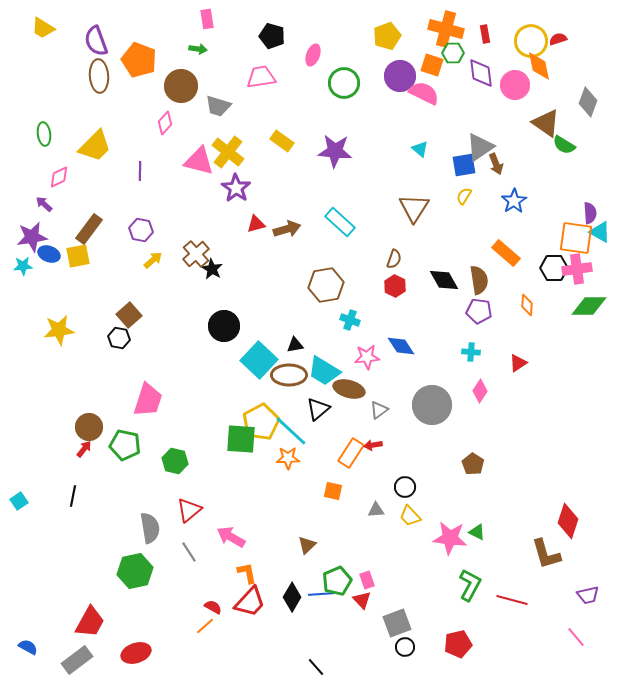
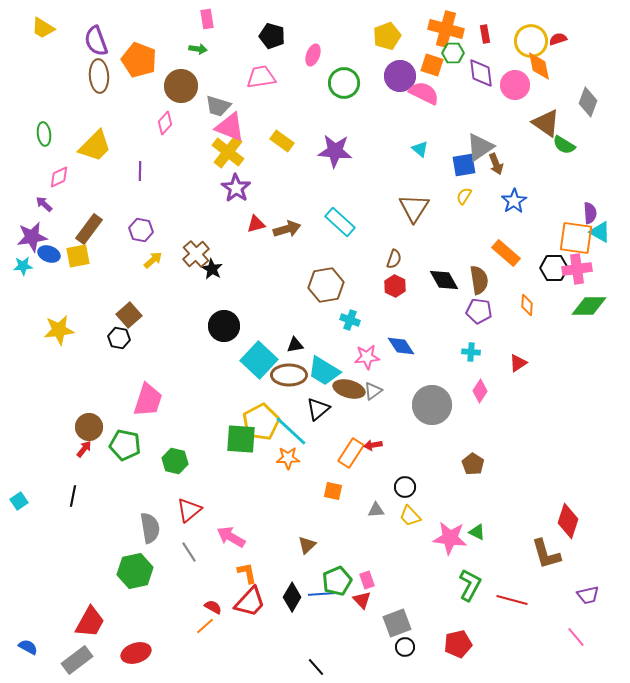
pink triangle at (199, 161): moved 31 px right, 34 px up; rotated 8 degrees clockwise
gray triangle at (379, 410): moved 6 px left, 19 px up
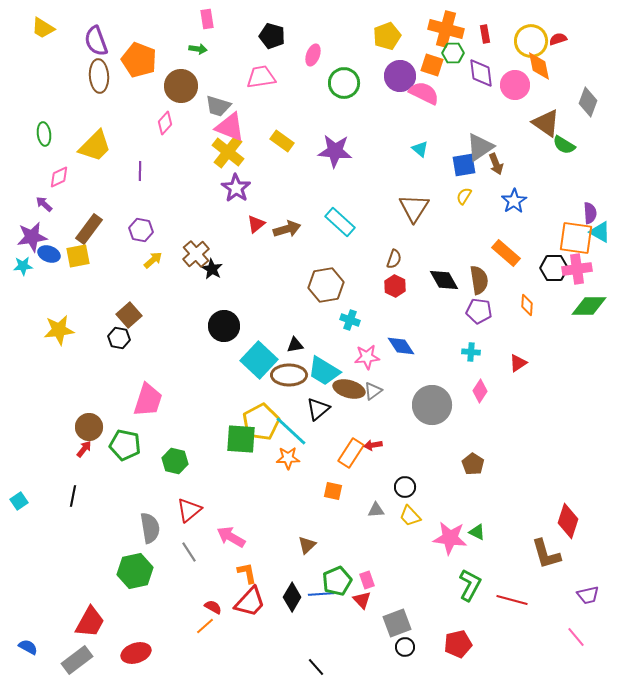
red triangle at (256, 224): rotated 24 degrees counterclockwise
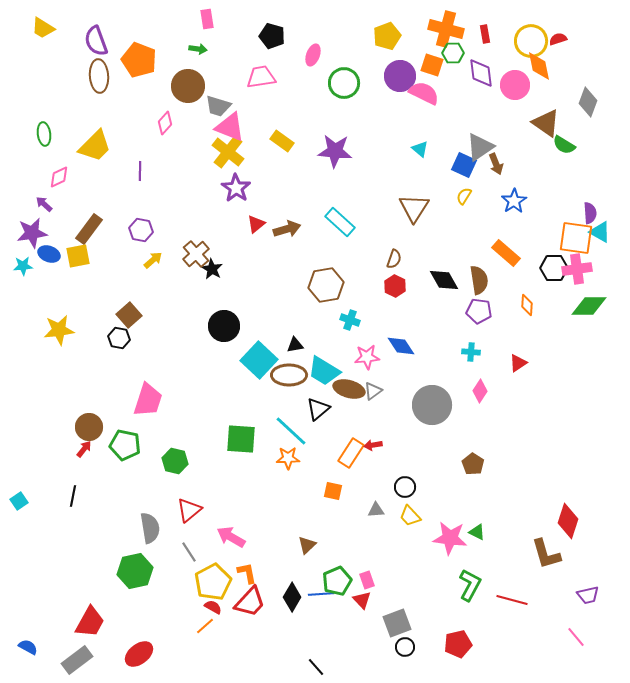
brown circle at (181, 86): moved 7 px right
blue square at (464, 165): rotated 35 degrees clockwise
purple star at (32, 237): moved 4 px up
yellow pentagon at (261, 422): moved 48 px left, 160 px down
red ellipse at (136, 653): moved 3 px right, 1 px down; rotated 20 degrees counterclockwise
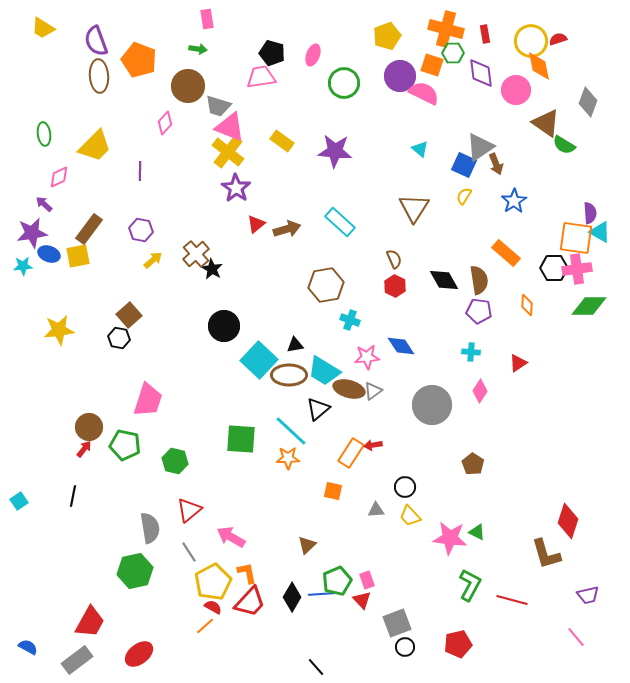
black pentagon at (272, 36): moved 17 px down
pink circle at (515, 85): moved 1 px right, 5 px down
brown semicircle at (394, 259): rotated 42 degrees counterclockwise
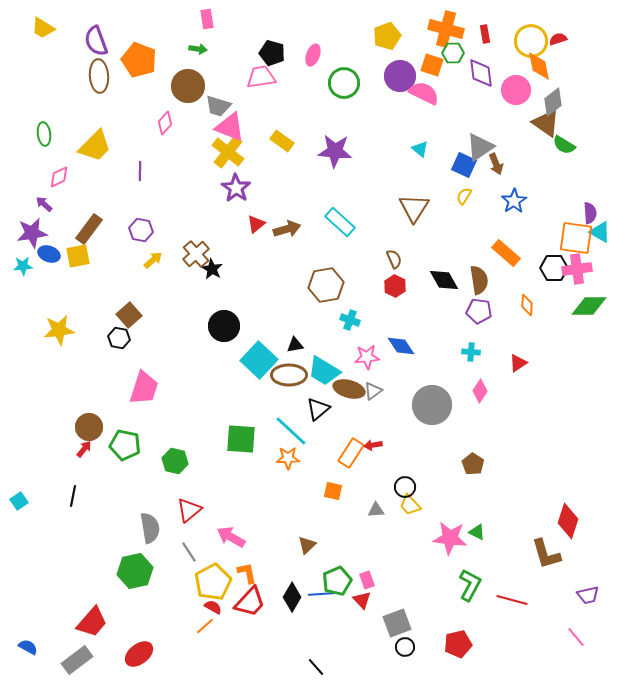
gray diamond at (588, 102): moved 35 px left; rotated 32 degrees clockwise
pink trapezoid at (148, 400): moved 4 px left, 12 px up
yellow trapezoid at (410, 516): moved 11 px up
red trapezoid at (90, 622): moved 2 px right; rotated 12 degrees clockwise
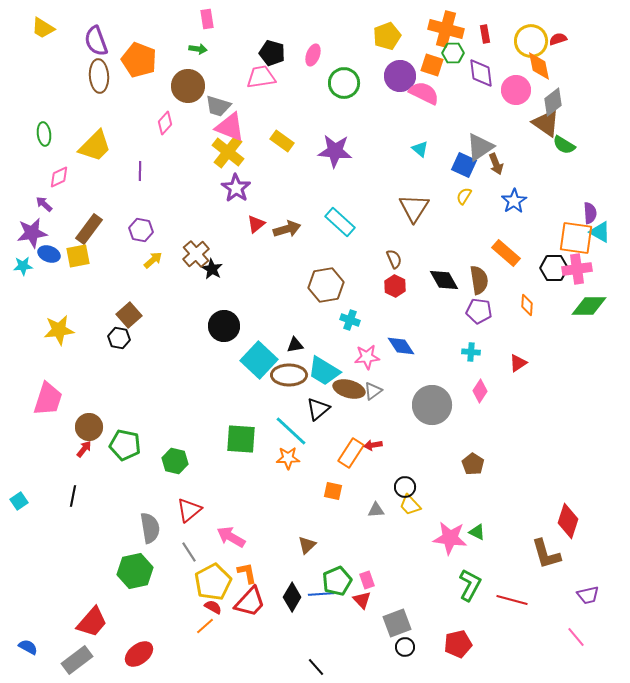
pink trapezoid at (144, 388): moved 96 px left, 11 px down
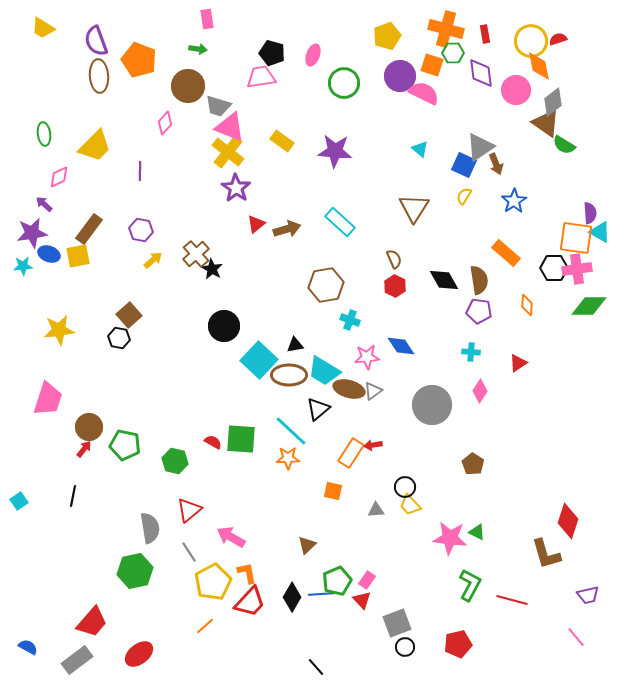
pink rectangle at (367, 580): rotated 54 degrees clockwise
red semicircle at (213, 607): moved 165 px up
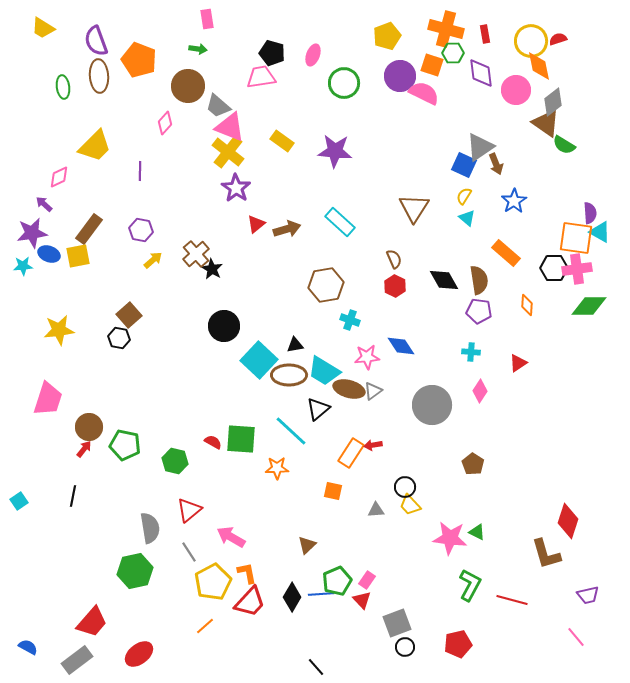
gray trapezoid at (218, 106): rotated 24 degrees clockwise
green ellipse at (44, 134): moved 19 px right, 47 px up
cyan triangle at (420, 149): moved 47 px right, 69 px down
orange star at (288, 458): moved 11 px left, 10 px down
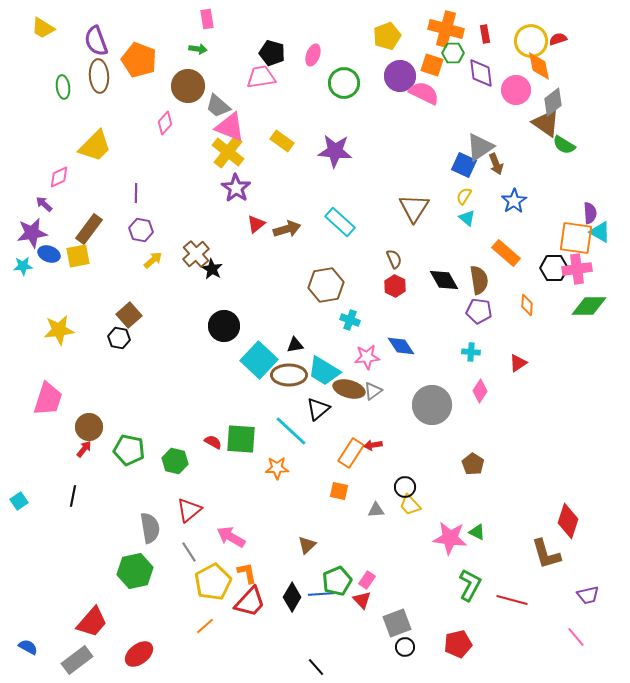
purple line at (140, 171): moved 4 px left, 22 px down
green pentagon at (125, 445): moved 4 px right, 5 px down
orange square at (333, 491): moved 6 px right
